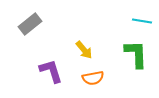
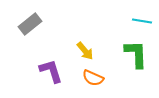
yellow arrow: moved 1 px right, 1 px down
orange semicircle: rotated 35 degrees clockwise
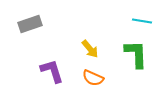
gray rectangle: rotated 20 degrees clockwise
yellow arrow: moved 5 px right, 2 px up
purple L-shape: moved 1 px right
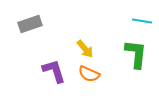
yellow arrow: moved 5 px left
green L-shape: rotated 8 degrees clockwise
purple L-shape: moved 2 px right
orange semicircle: moved 4 px left, 4 px up
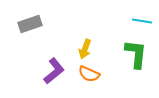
yellow arrow: rotated 60 degrees clockwise
purple L-shape: rotated 68 degrees clockwise
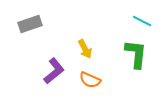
cyan line: rotated 18 degrees clockwise
yellow arrow: rotated 48 degrees counterclockwise
orange semicircle: moved 1 px right, 6 px down
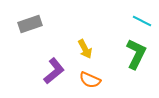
green L-shape: rotated 20 degrees clockwise
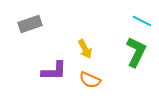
green L-shape: moved 2 px up
purple L-shape: rotated 40 degrees clockwise
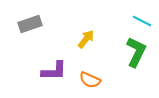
yellow arrow: moved 1 px right, 10 px up; rotated 114 degrees counterclockwise
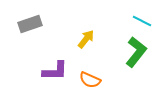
green L-shape: rotated 12 degrees clockwise
purple L-shape: moved 1 px right
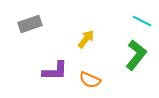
green L-shape: moved 3 px down
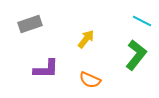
purple L-shape: moved 9 px left, 2 px up
